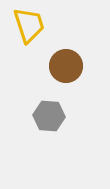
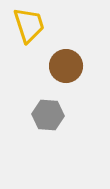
gray hexagon: moved 1 px left, 1 px up
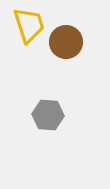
brown circle: moved 24 px up
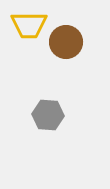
yellow trapezoid: rotated 108 degrees clockwise
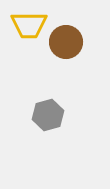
gray hexagon: rotated 20 degrees counterclockwise
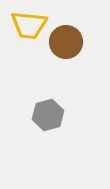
yellow trapezoid: rotated 6 degrees clockwise
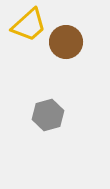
yellow trapezoid: rotated 48 degrees counterclockwise
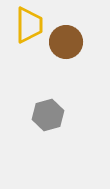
yellow trapezoid: rotated 48 degrees counterclockwise
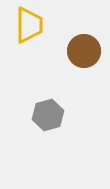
brown circle: moved 18 px right, 9 px down
